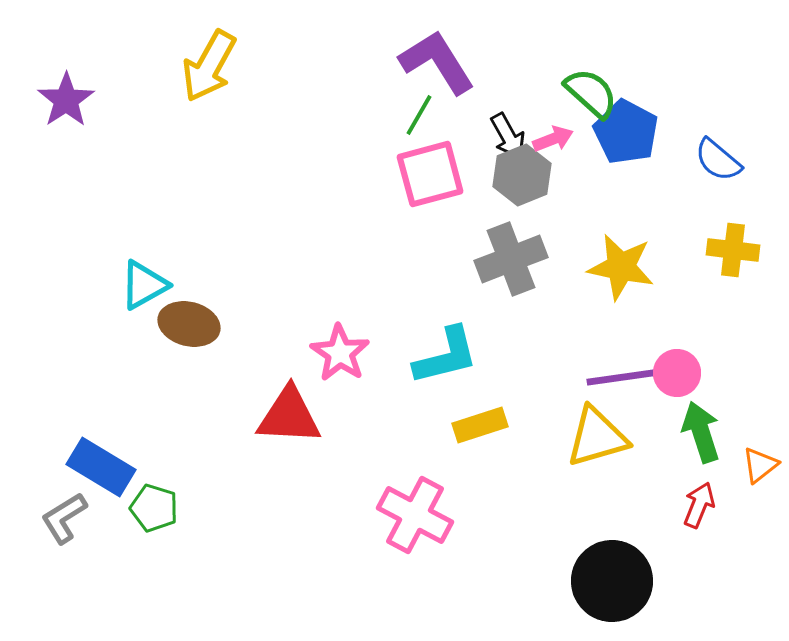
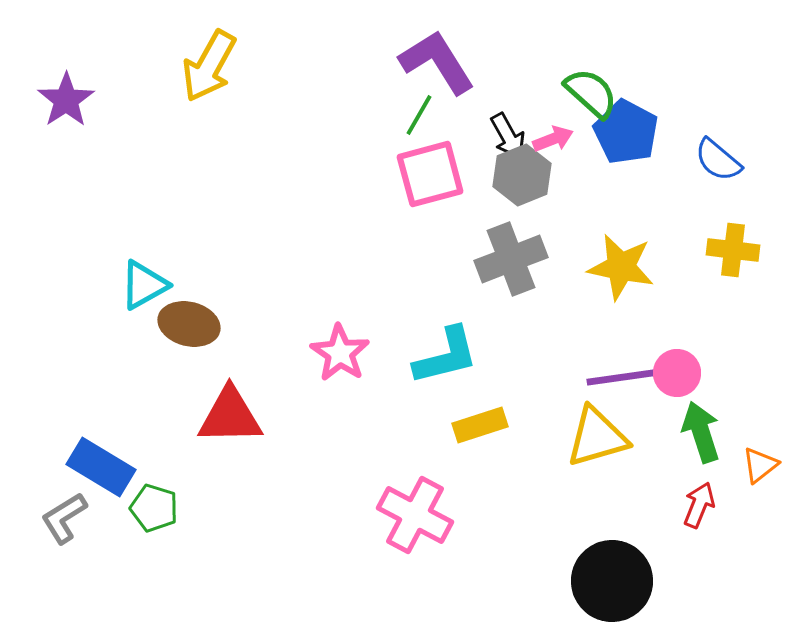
red triangle: moved 59 px left; rotated 4 degrees counterclockwise
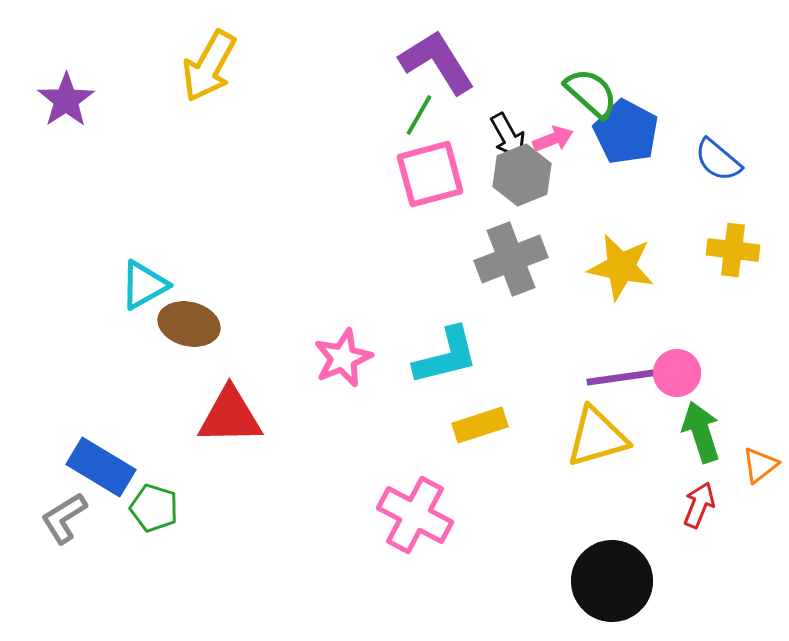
pink star: moved 3 px right, 5 px down; rotated 16 degrees clockwise
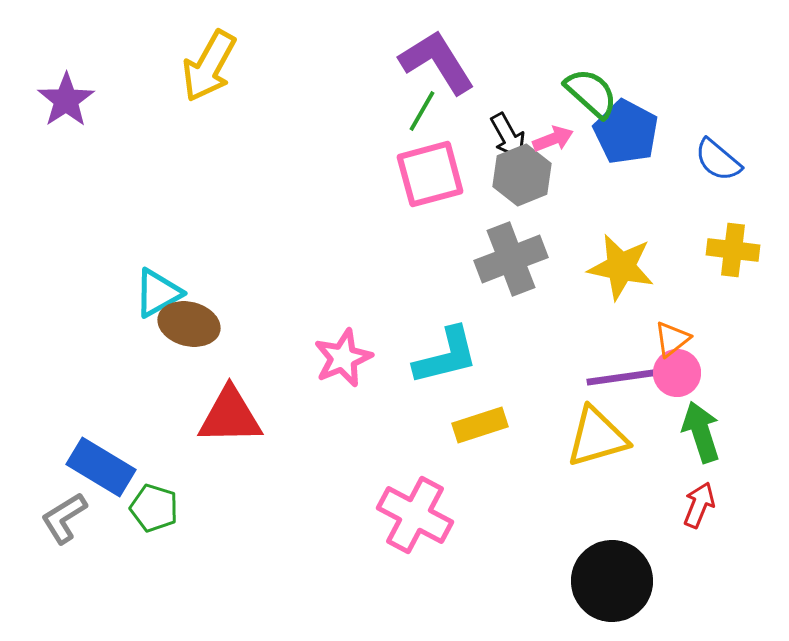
green line: moved 3 px right, 4 px up
cyan triangle: moved 14 px right, 8 px down
orange triangle: moved 88 px left, 126 px up
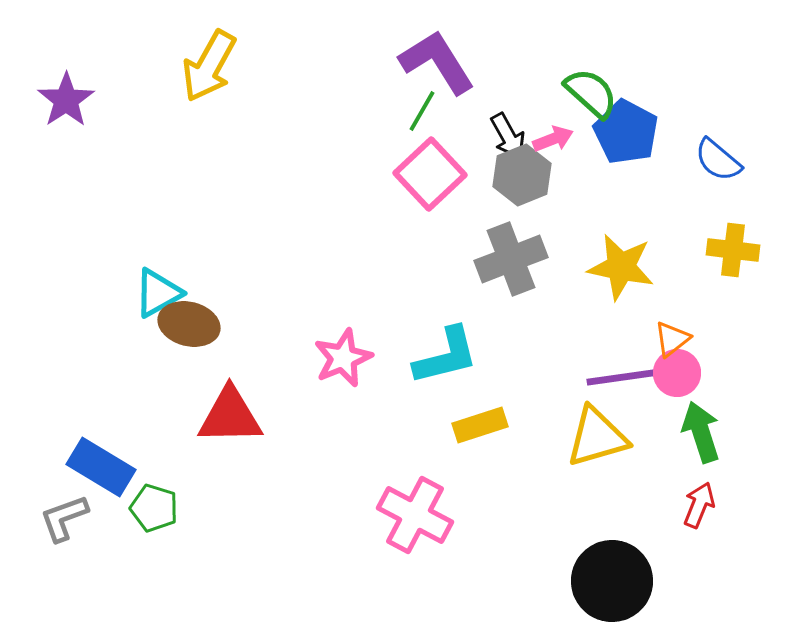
pink square: rotated 28 degrees counterclockwise
gray L-shape: rotated 12 degrees clockwise
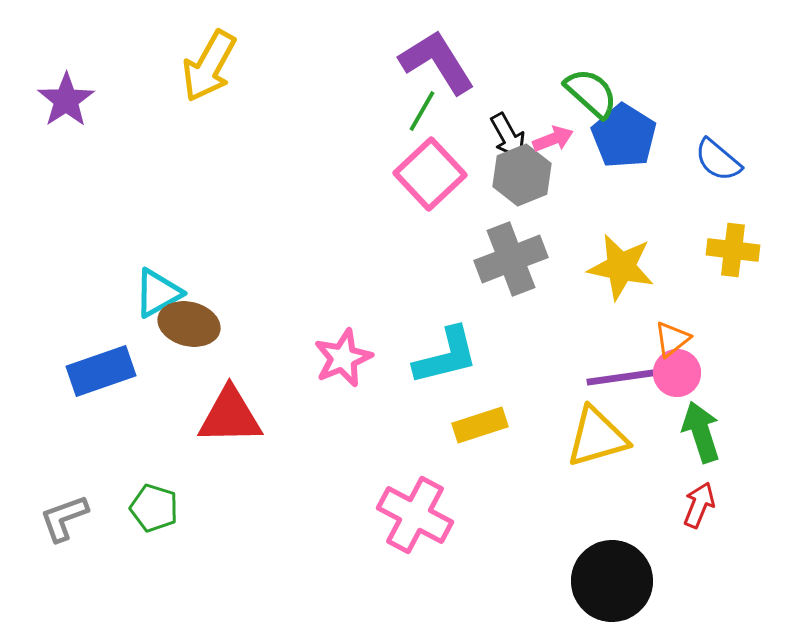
blue pentagon: moved 2 px left, 4 px down; rotated 4 degrees clockwise
blue rectangle: moved 96 px up; rotated 50 degrees counterclockwise
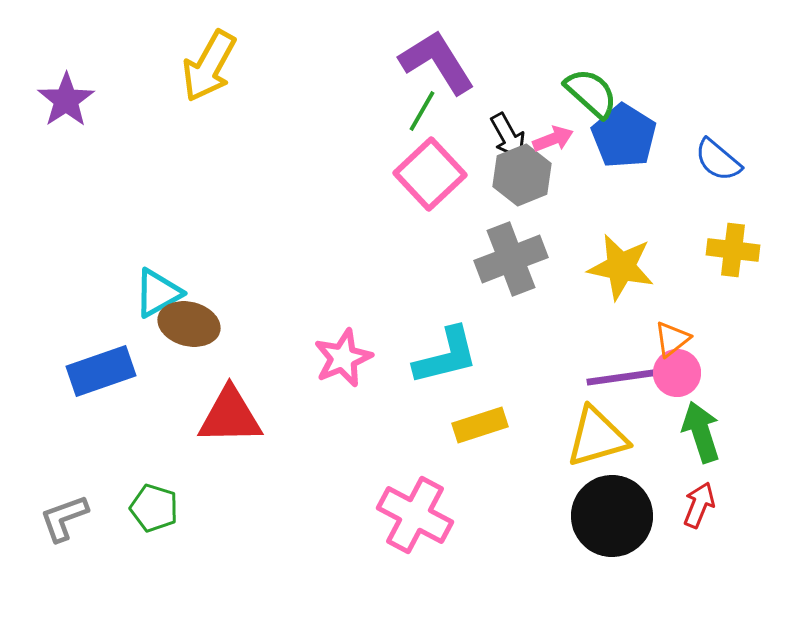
black circle: moved 65 px up
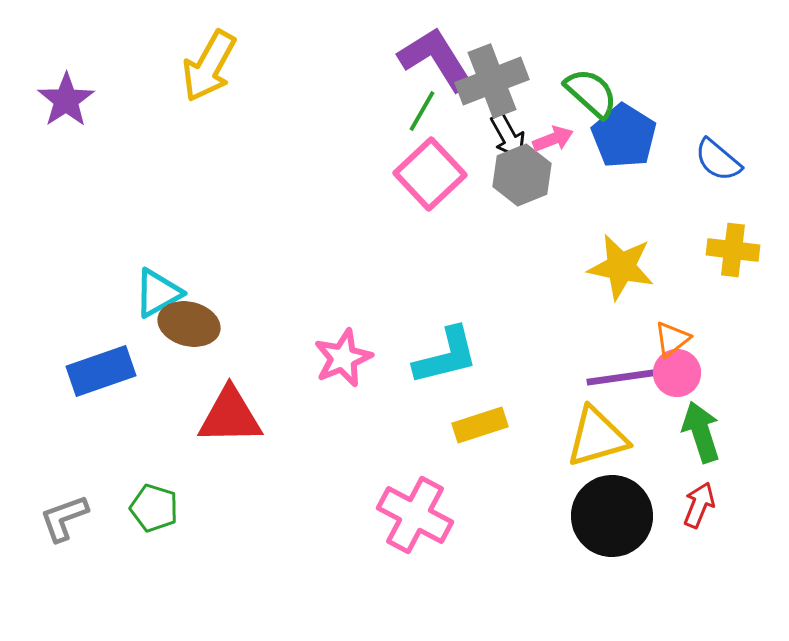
purple L-shape: moved 1 px left, 3 px up
gray cross: moved 19 px left, 178 px up
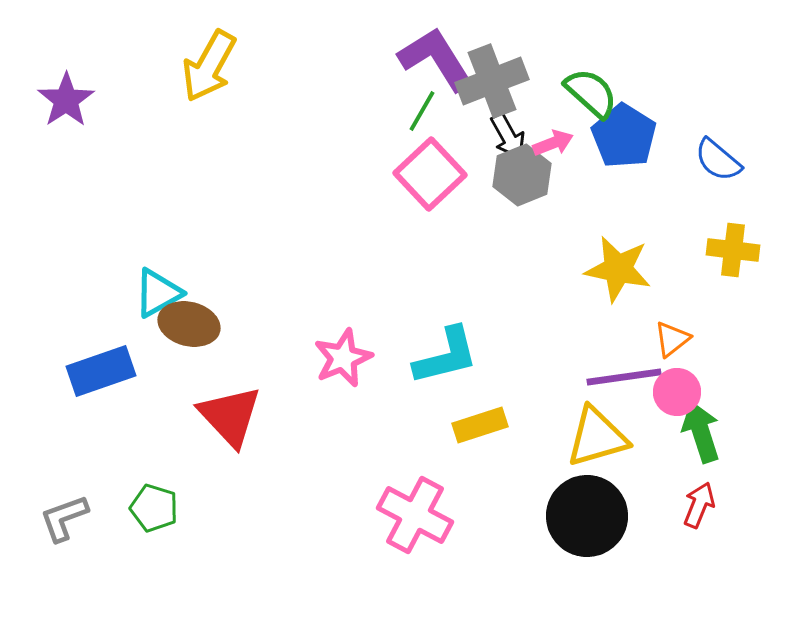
pink arrow: moved 4 px down
yellow star: moved 3 px left, 2 px down
pink circle: moved 19 px down
red triangle: rotated 48 degrees clockwise
black circle: moved 25 px left
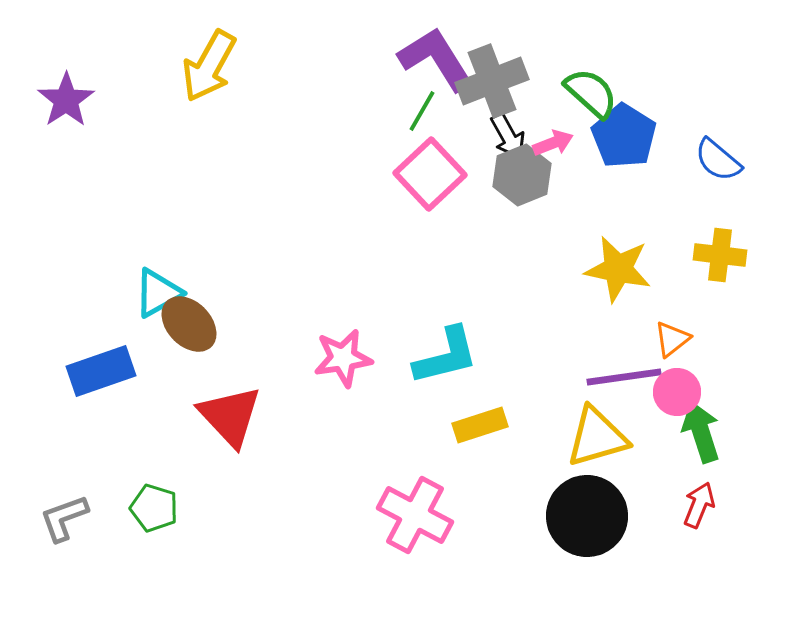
yellow cross: moved 13 px left, 5 px down
brown ellipse: rotated 32 degrees clockwise
pink star: rotated 14 degrees clockwise
